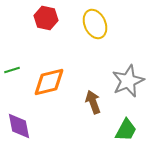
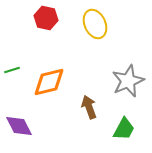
brown arrow: moved 4 px left, 5 px down
purple diamond: rotated 16 degrees counterclockwise
green trapezoid: moved 2 px left, 1 px up
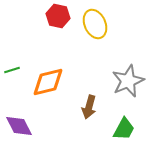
red hexagon: moved 12 px right, 2 px up
orange diamond: moved 1 px left
brown arrow: rotated 145 degrees counterclockwise
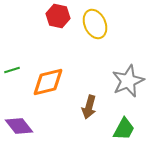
purple diamond: rotated 12 degrees counterclockwise
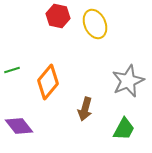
orange diamond: rotated 36 degrees counterclockwise
brown arrow: moved 4 px left, 2 px down
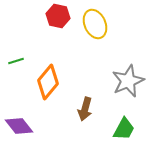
green line: moved 4 px right, 9 px up
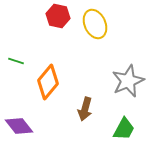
green line: rotated 35 degrees clockwise
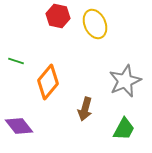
gray star: moved 3 px left
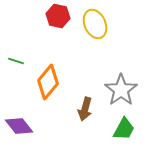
gray star: moved 4 px left, 9 px down; rotated 12 degrees counterclockwise
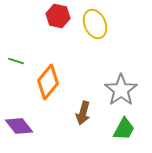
brown arrow: moved 2 px left, 4 px down
